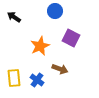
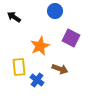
yellow rectangle: moved 5 px right, 11 px up
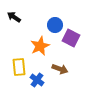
blue circle: moved 14 px down
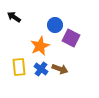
blue cross: moved 4 px right, 11 px up
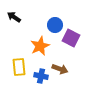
blue cross: moved 7 px down; rotated 24 degrees counterclockwise
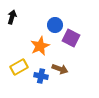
black arrow: moved 2 px left; rotated 72 degrees clockwise
yellow rectangle: rotated 66 degrees clockwise
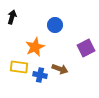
purple square: moved 15 px right, 10 px down; rotated 36 degrees clockwise
orange star: moved 5 px left, 1 px down
yellow rectangle: rotated 36 degrees clockwise
blue cross: moved 1 px left, 1 px up
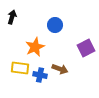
yellow rectangle: moved 1 px right, 1 px down
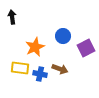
black arrow: rotated 24 degrees counterclockwise
blue circle: moved 8 px right, 11 px down
blue cross: moved 1 px up
